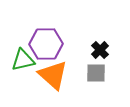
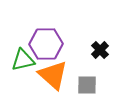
gray square: moved 9 px left, 12 px down
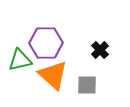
purple hexagon: moved 1 px up
green triangle: moved 3 px left
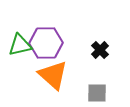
green triangle: moved 15 px up
gray square: moved 10 px right, 8 px down
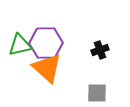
black cross: rotated 24 degrees clockwise
orange triangle: moved 6 px left, 7 px up
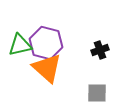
purple hexagon: rotated 16 degrees clockwise
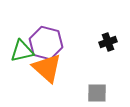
green triangle: moved 2 px right, 6 px down
black cross: moved 8 px right, 8 px up
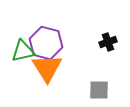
green triangle: moved 1 px right
orange triangle: rotated 16 degrees clockwise
gray square: moved 2 px right, 3 px up
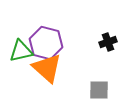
green triangle: moved 2 px left
orange triangle: rotated 16 degrees counterclockwise
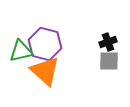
purple hexagon: moved 1 px left, 1 px down
orange triangle: moved 2 px left, 3 px down
gray square: moved 10 px right, 29 px up
